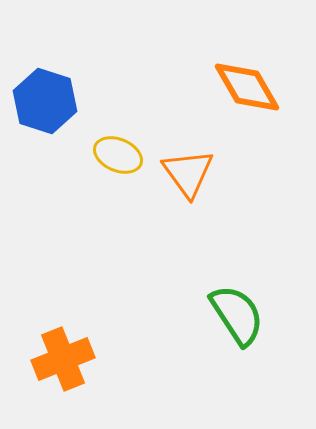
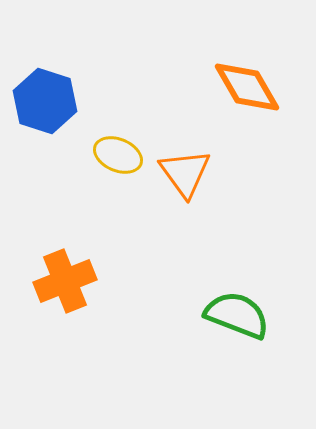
orange triangle: moved 3 px left
green semicircle: rotated 36 degrees counterclockwise
orange cross: moved 2 px right, 78 px up
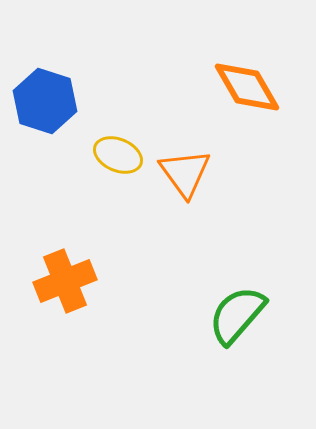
green semicircle: rotated 70 degrees counterclockwise
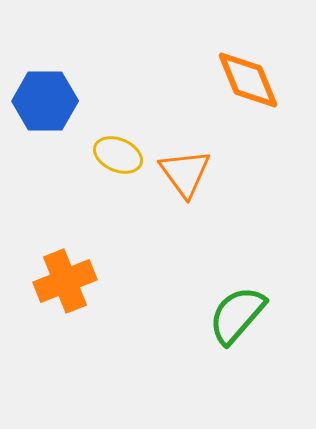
orange diamond: moved 1 px right, 7 px up; rotated 8 degrees clockwise
blue hexagon: rotated 18 degrees counterclockwise
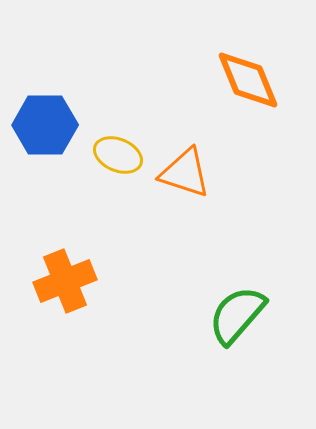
blue hexagon: moved 24 px down
orange triangle: rotated 36 degrees counterclockwise
